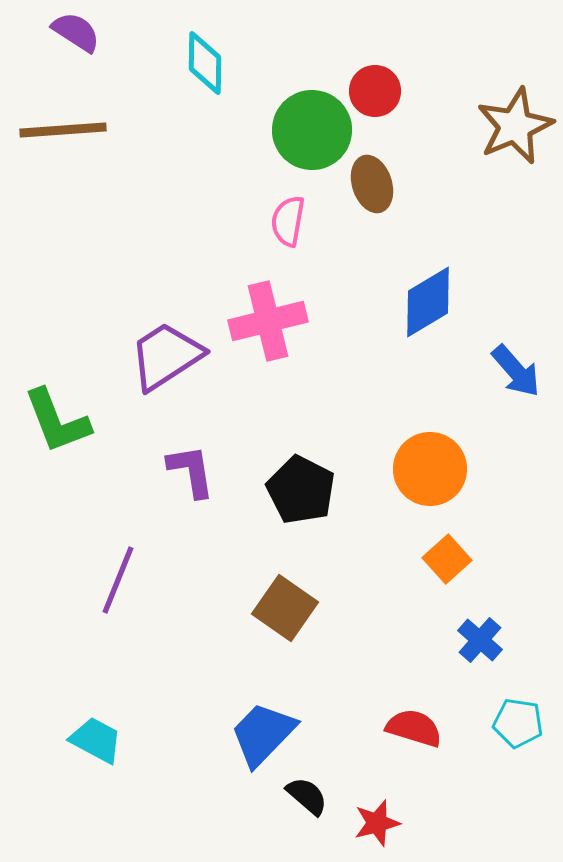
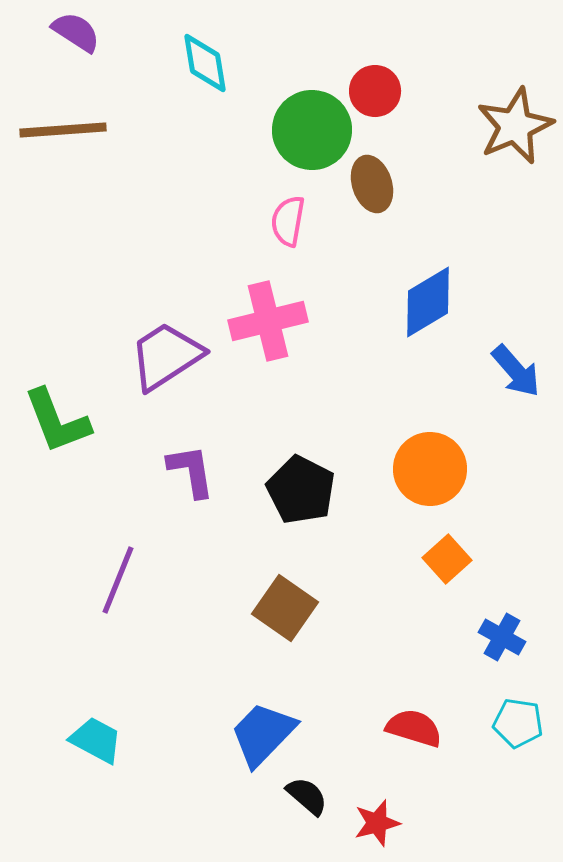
cyan diamond: rotated 10 degrees counterclockwise
blue cross: moved 22 px right, 3 px up; rotated 12 degrees counterclockwise
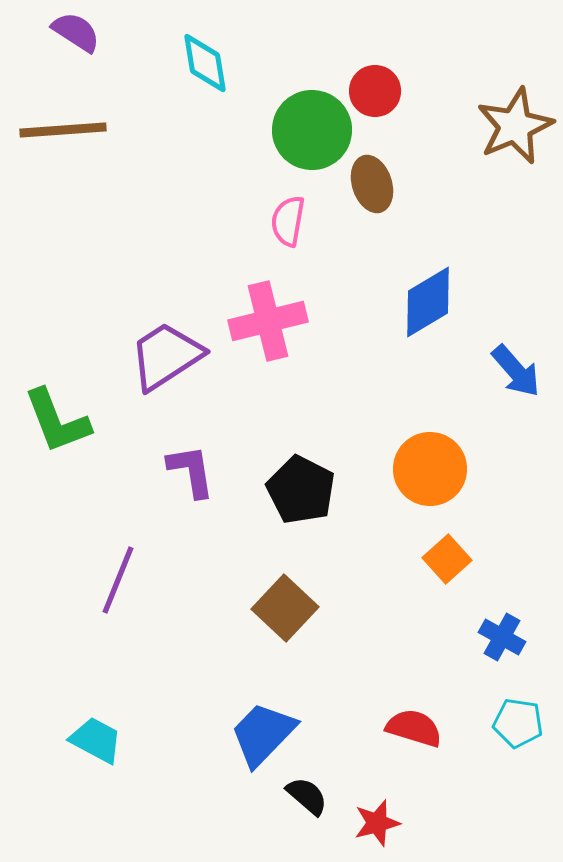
brown square: rotated 8 degrees clockwise
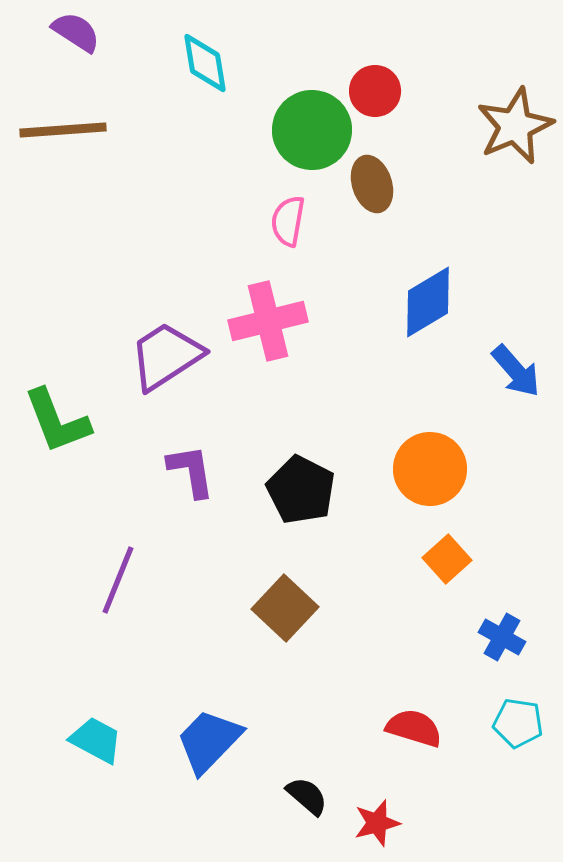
blue trapezoid: moved 54 px left, 7 px down
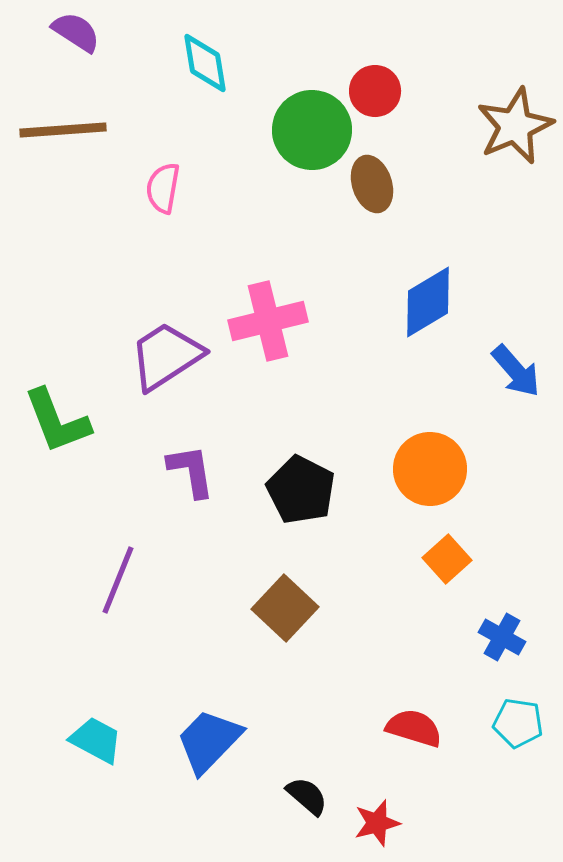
pink semicircle: moved 125 px left, 33 px up
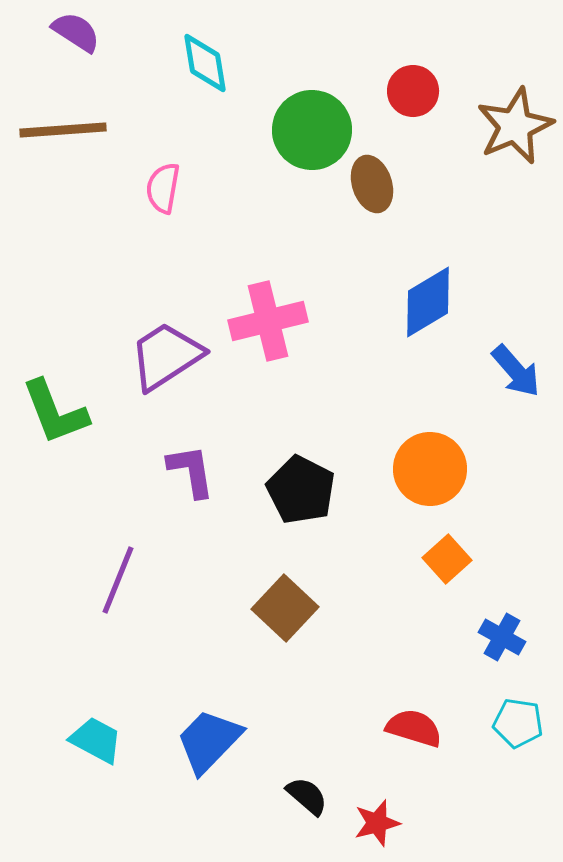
red circle: moved 38 px right
green L-shape: moved 2 px left, 9 px up
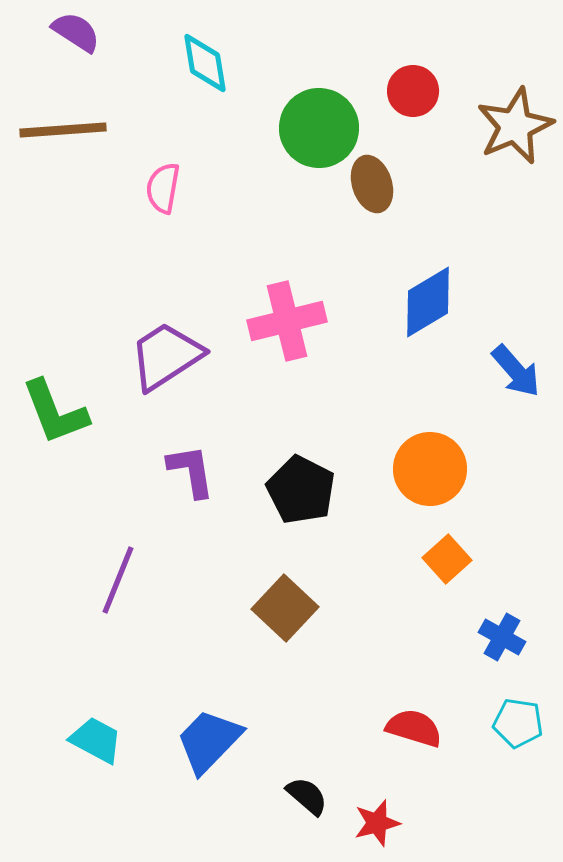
green circle: moved 7 px right, 2 px up
pink cross: moved 19 px right
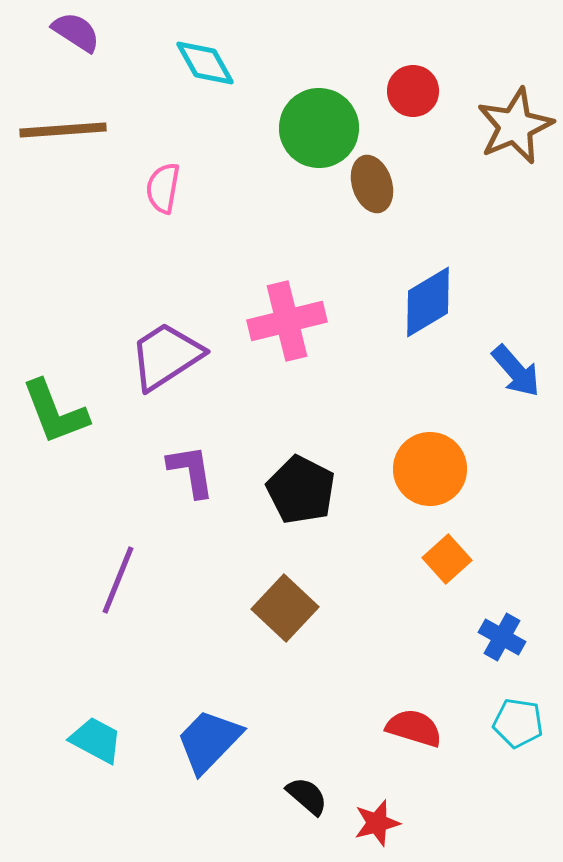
cyan diamond: rotated 20 degrees counterclockwise
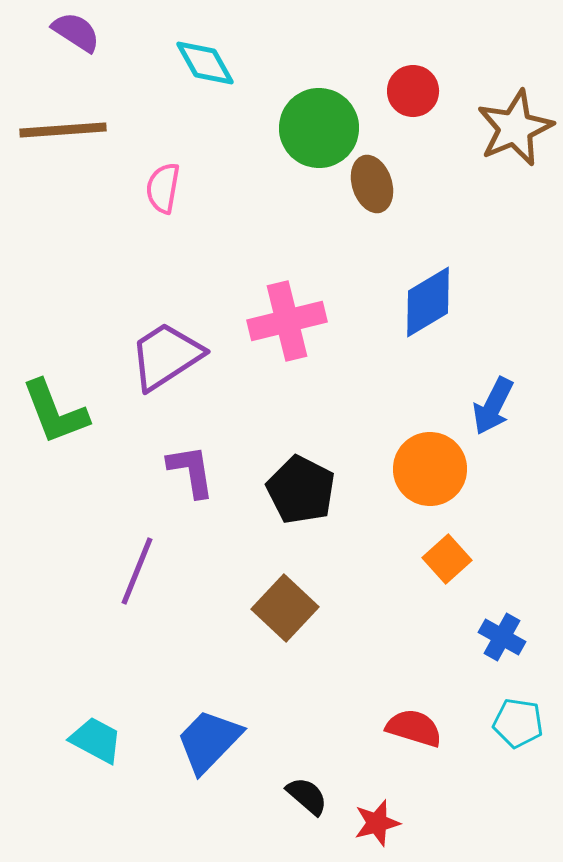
brown star: moved 2 px down
blue arrow: moved 23 px left, 35 px down; rotated 68 degrees clockwise
purple line: moved 19 px right, 9 px up
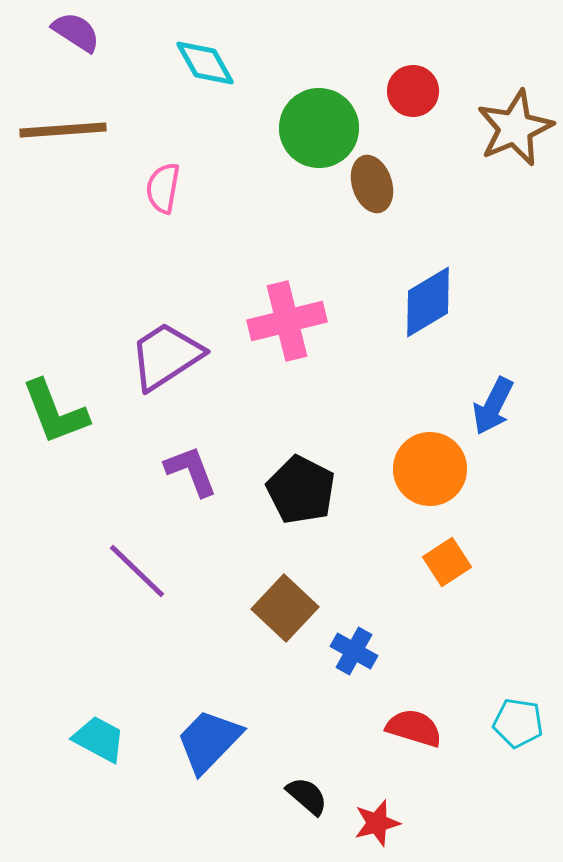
purple L-shape: rotated 12 degrees counterclockwise
orange square: moved 3 px down; rotated 9 degrees clockwise
purple line: rotated 68 degrees counterclockwise
blue cross: moved 148 px left, 14 px down
cyan trapezoid: moved 3 px right, 1 px up
